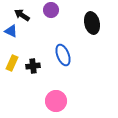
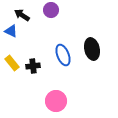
black ellipse: moved 26 px down
yellow rectangle: rotated 63 degrees counterclockwise
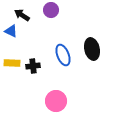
yellow rectangle: rotated 49 degrees counterclockwise
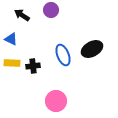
blue triangle: moved 8 px down
black ellipse: rotated 75 degrees clockwise
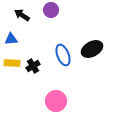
blue triangle: rotated 32 degrees counterclockwise
black cross: rotated 24 degrees counterclockwise
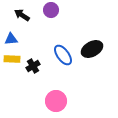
blue ellipse: rotated 15 degrees counterclockwise
yellow rectangle: moved 4 px up
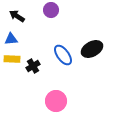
black arrow: moved 5 px left, 1 px down
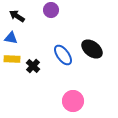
blue triangle: moved 1 px up; rotated 16 degrees clockwise
black ellipse: rotated 65 degrees clockwise
black cross: rotated 16 degrees counterclockwise
pink circle: moved 17 px right
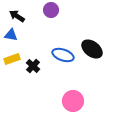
blue triangle: moved 3 px up
blue ellipse: rotated 35 degrees counterclockwise
yellow rectangle: rotated 21 degrees counterclockwise
